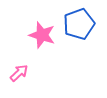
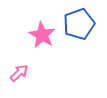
pink star: rotated 12 degrees clockwise
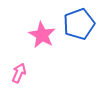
pink arrow: rotated 24 degrees counterclockwise
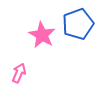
blue pentagon: moved 1 px left
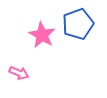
pink arrow: rotated 90 degrees clockwise
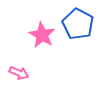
blue pentagon: rotated 24 degrees counterclockwise
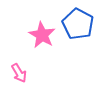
pink arrow: rotated 36 degrees clockwise
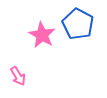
pink arrow: moved 1 px left, 3 px down
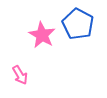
pink arrow: moved 2 px right, 1 px up
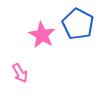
pink arrow: moved 2 px up
